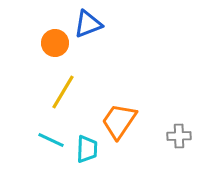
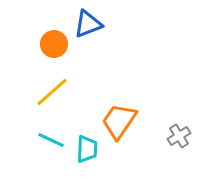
orange circle: moved 1 px left, 1 px down
yellow line: moved 11 px left; rotated 18 degrees clockwise
gray cross: rotated 30 degrees counterclockwise
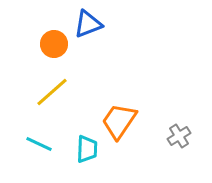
cyan line: moved 12 px left, 4 px down
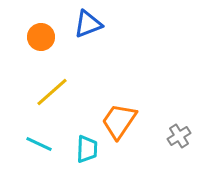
orange circle: moved 13 px left, 7 px up
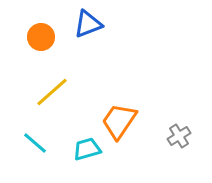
cyan line: moved 4 px left, 1 px up; rotated 16 degrees clockwise
cyan trapezoid: rotated 108 degrees counterclockwise
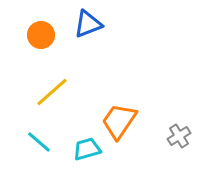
orange circle: moved 2 px up
cyan line: moved 4 px right, 1 px up
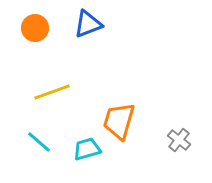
orange circle: moved 6 px left, 7 px up
yellow line: rotated 21 degrees clockwise
orange trapezoid: rotated 18 degrees counterclockwise
gray cross: moved 4 px down; rotated 20 degrees counterclockwise
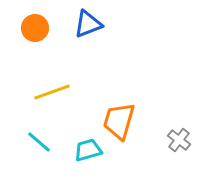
cyan trapezoid: moved 1 px right, 1 px down
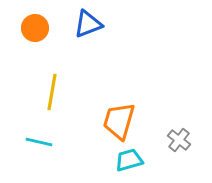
yellow line: rotated 60 degrees counterclockwise
cyan line: rotated 28 degrees counterclockwise
cyan trapezoid: moved 41 px right, 10 px down
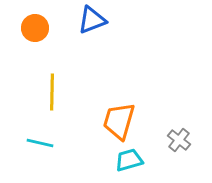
blue triangle: moved 4 px right, 4 px up
yellow line: rotated 9 degrees counterclockwise
cyan line: moved 1 px right, 1 px down
